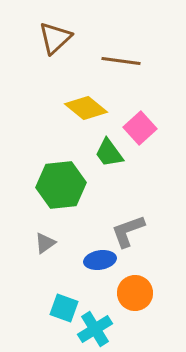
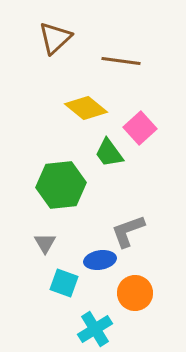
gray triangle: rotated 25 degrees counterclockwise
cyan square: moved 25 px up
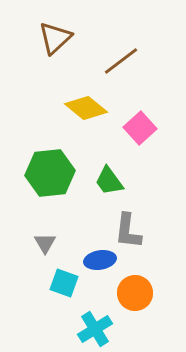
brown line: rotated 45 degrees counterclockwise
green trapezoid: moved 28 px down
green hexagon: moved 11 px left, 12 px up
gray L-shape: rotated 63 degrees counterclockwise
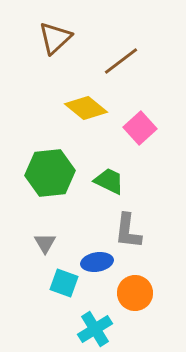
green trapezoid: rotated 152 degrees clockwise
blue ellipse: moved 3 px left, 2 px down
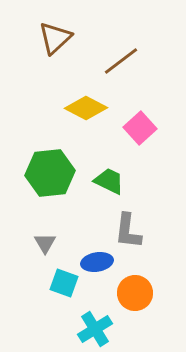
yellow diamond: rotated 12 degrees counterclockwise
